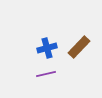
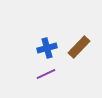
purple line: rotated 12 degrees counterclockwise
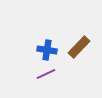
blue cross: moved 2 px down; rotated 24 degrees clockwise
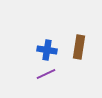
brown rectangle: rotated 35 degrees counterclockwise
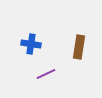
blue cross: moved 16 px left, 6 px up
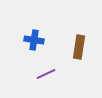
blue cross: moved 3 px right, 4 px up
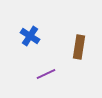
blue cross: moved 4 px left, 4 px up; rotated 24 degrees clockwise
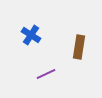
blue cross: moved 1 px right, 1 px up
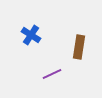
purple line: moved 6 px right
